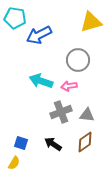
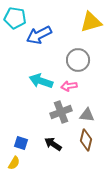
brown diamond: moved 1 px right, 2 px up; rotated 40 degrees counterclockwise
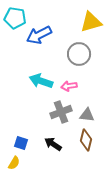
gray circle: moved 1 px right, 6 px up
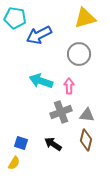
yellow triangle: moved 6 px left, 4 px up
pink arrow: rotated 98 degrees clockwise
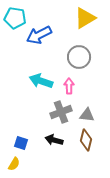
yellow triangle: rotated 15 degrees counterclockwise
gray circle: moved 3 px down
black arrow: moved 1 px right, 4 px up; rotated 18 degrees counterclockwise
yellow semicircle: moved 1 px down
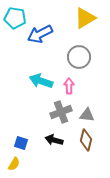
blue arrow: moved 1 px right, 1 px up
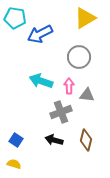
gray triangle: moved 20 px up
blue square: moved 5 px left, 3 px up; rotated 16 degrees clockwise
yellow semicircle: rotated 104 degrees counterclockwise
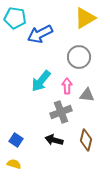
cyan arrow: rotated 70 degrees counterclockwise
pink arrow: moved 2 px left
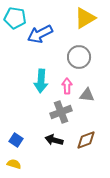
cyan arrow: rotated 35 degrees counterclockwise
brown diamond: rotated 55 degrees clockwise
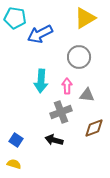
brown diamond: moved 8 px right, 12 px up
